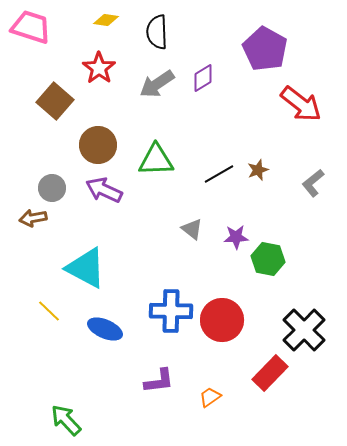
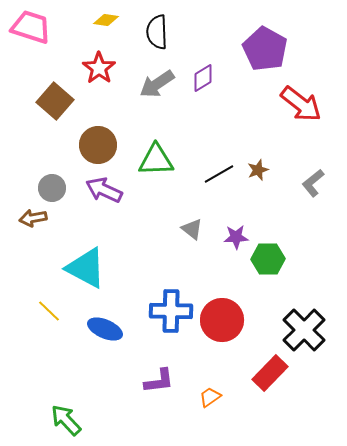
green hexagon: rotated 12 degrees counterclockwise
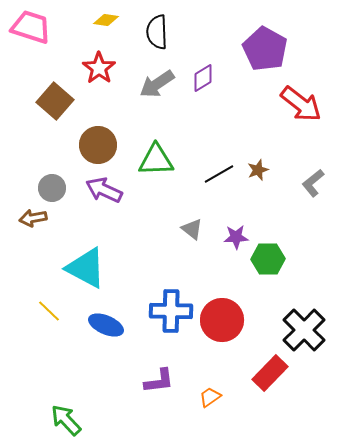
blue ellipse: moved 1 px right, 4 px up
